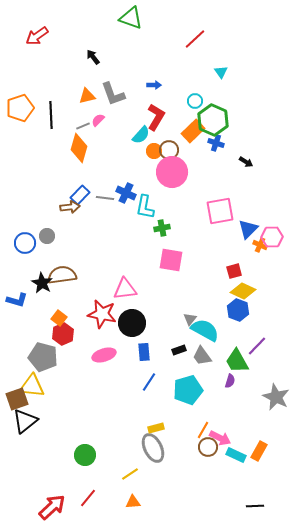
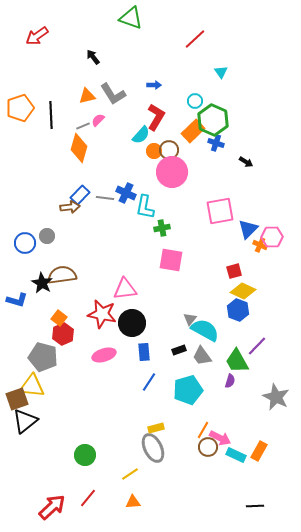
gray L-shape at (113, 94): rotated 12 degrees counterclockwise
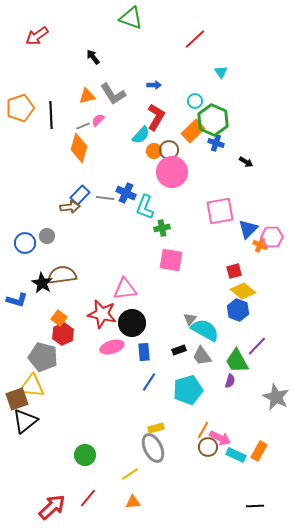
cyan L-shape at (145, 207): rotated 10 degrees clockwise
yellow diamond at (243, 291): rotated 15 degrees clockwise
pink ellipse at (104, 355): moved 8 px right, 8 px up
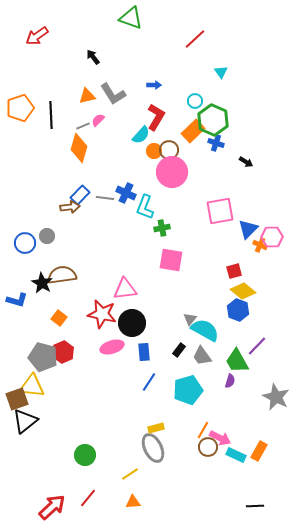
red hexagon at (63, 334): moved 18 px down
black rectangle at (179, 350): rotated 32 degrees counterclockwise
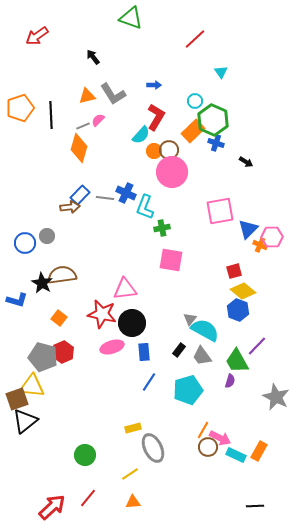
yellow rectangle at (156, 428): moved 23 px left
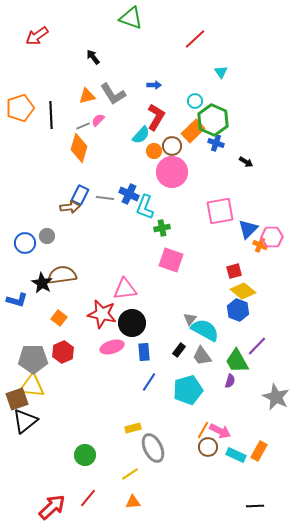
brown circle at (169, 150): moved 3 px right, 4 px up
blue cross at (126, 193): moved 3 px right, 1 px down
blue rectangle at (80, 195): rotated 18 degrees counterclockwise
pink square at (171, 260): rotated 10 degrees clockwise
gray pentagon at (43, 357): moved 10 px left, 2 px down; rotated 16 degrees counterclockwise
pink arrow at (220, 438): moved 7 px up
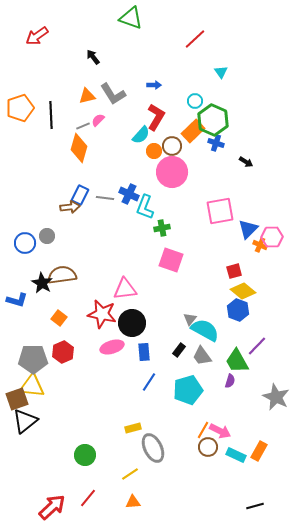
black line at (255, 506): rotated 12 degrees counterclockwise
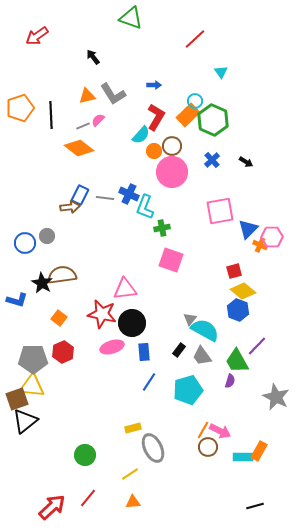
orange rectangle at (193, 131): moved 5 px left, 16 px up
blue cross at (216, 143): moved 4 px left, 17 px down; rotated 28 degrees clockwise
orange diamond at (79, 148): rotated 68 degrees counterclockwise
cyan rectangle at (236, 455): moved 7 px right, 2 px down; rotated 24 degrees counterclockwise
